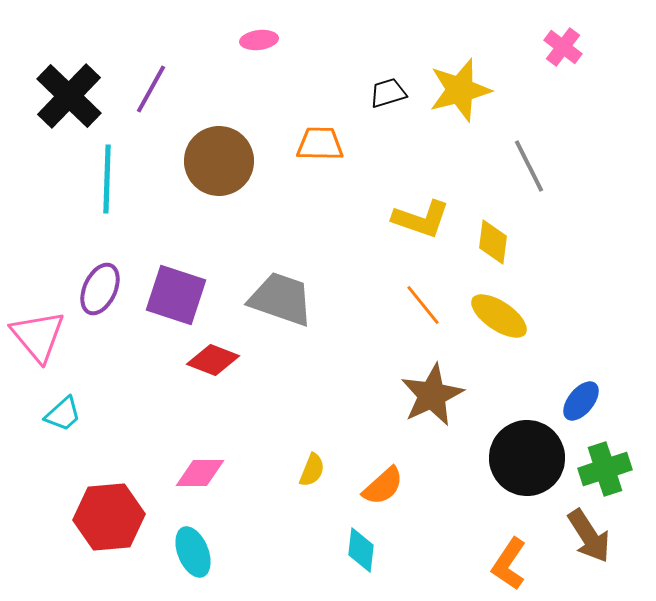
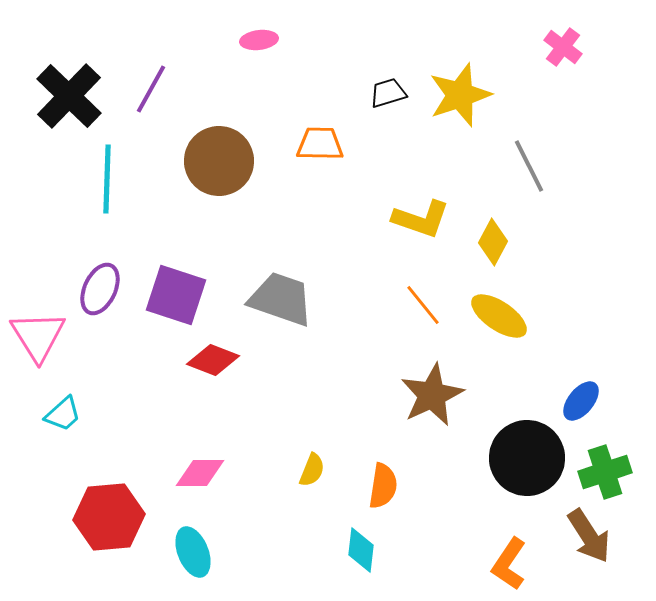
yellow star: moved 5 px down; rotated 4 degrees counterclockwise
yellow diamond: rotated 21 degrees clockwise
pink triangle: rotated 8 degrees clockwise
green cross: moved 3 px down
orange semicircle: rotated 39 degrees counterclockwise
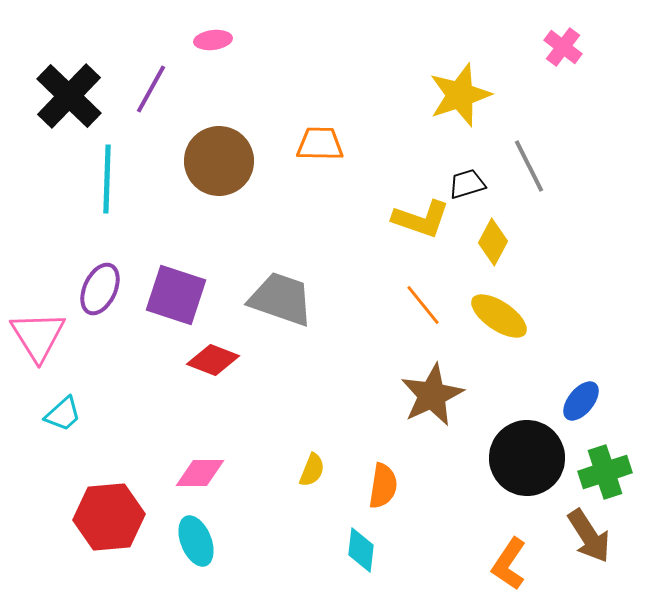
pink ellipse: moved 46 px left
black trapezoid: moved 79 px right, 91 px down
cyan ellipse: moved 3 px right, 11 px up
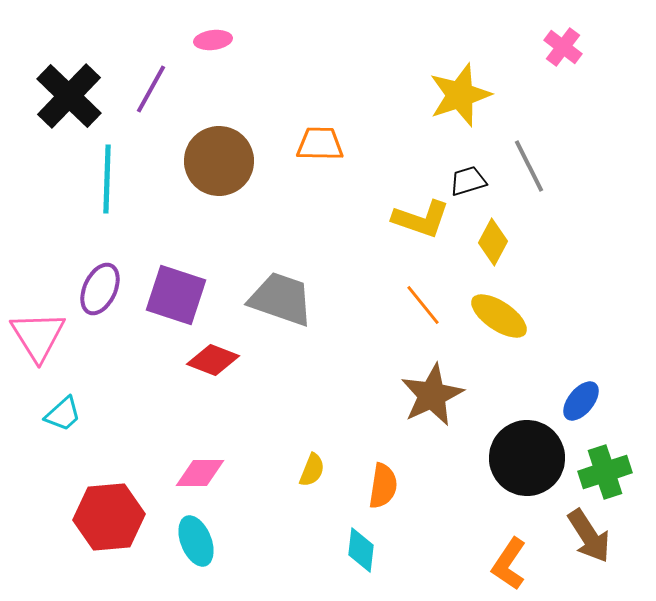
black trapezoid: moved 1 px right, 3 px up
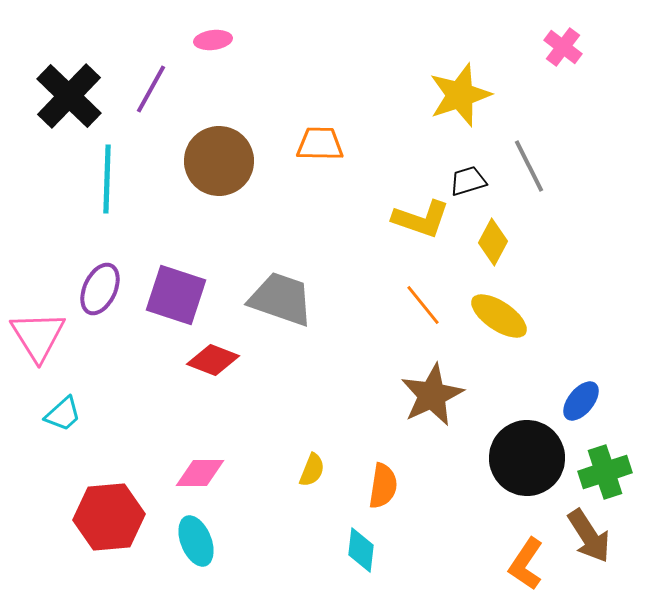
orange L-shape: moved 17 px right
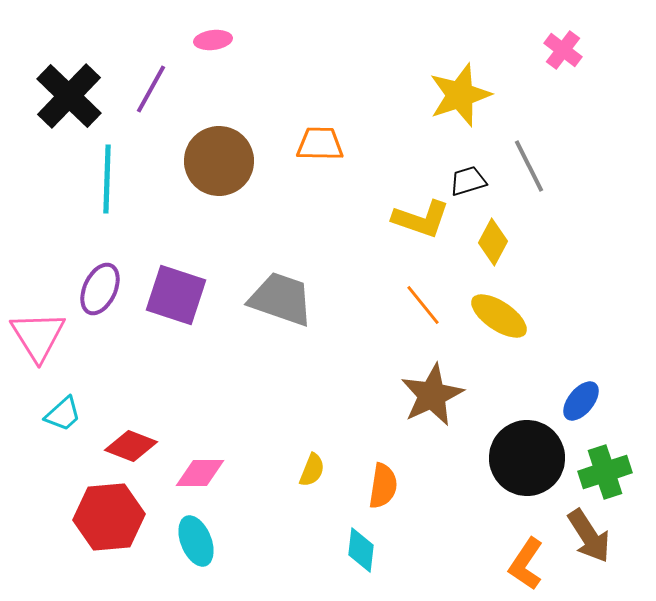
pink cross: moved 3 px down
red diamond: moved 82 px left, 86 px down
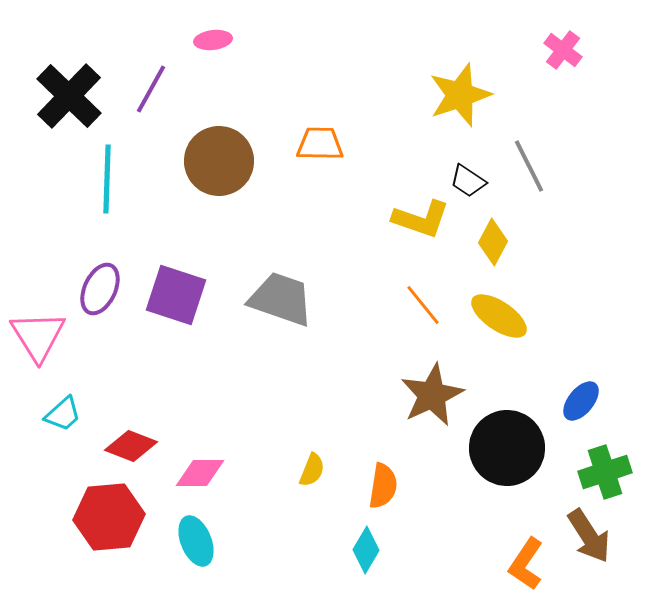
black trapezoid: rotated 129 degrees counterclockwise
black circle: moved 20 px left, 10 px up
cyan diamond: moved 5 px right; rotated 24 degrees clockwise
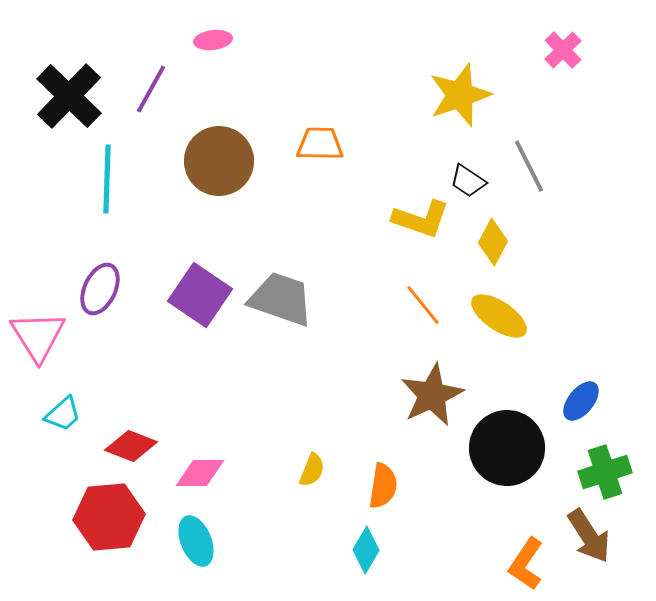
pink cross: rotated 9 degrees clockwise
purple square: moved 24 px right; rotated 16 degrees clockwise
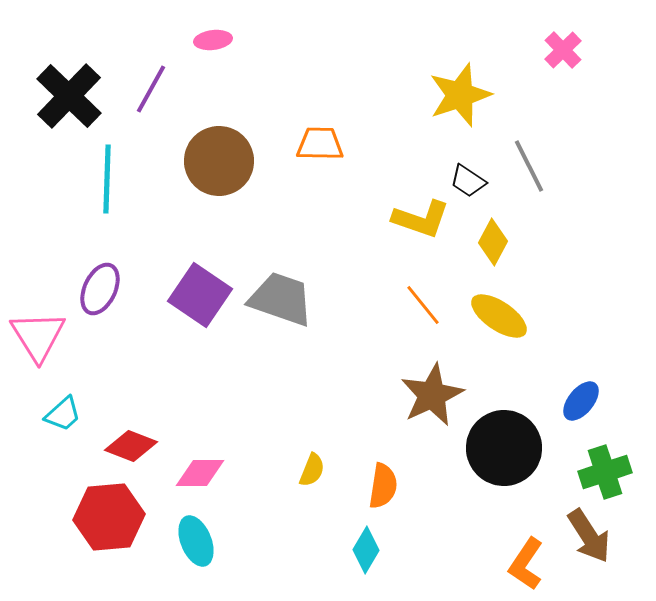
black circle: moved 3 px left
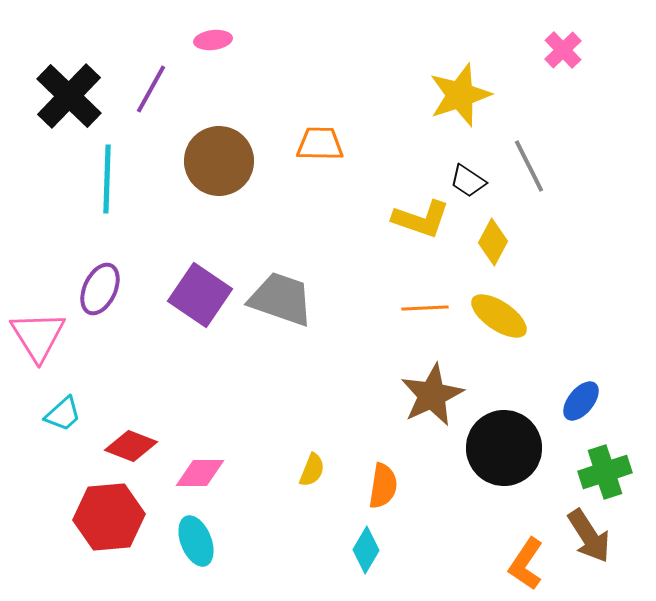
orange line: moved 2 px right, 3 px down; rotated 54 degrees counterclockwise
